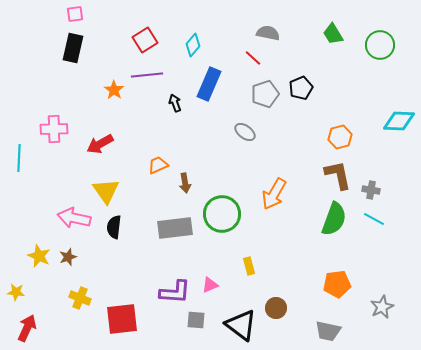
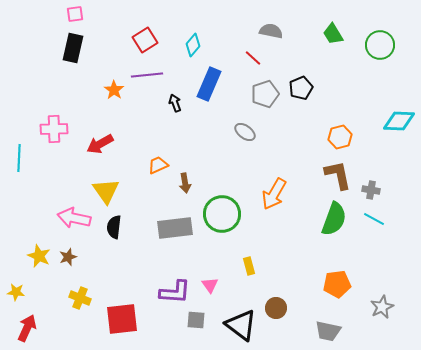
gray semicircle at (268, 33): moved 3 px right, 2 px up
pink triangle at (210, 285): rotated 42 degrees counterclockwise
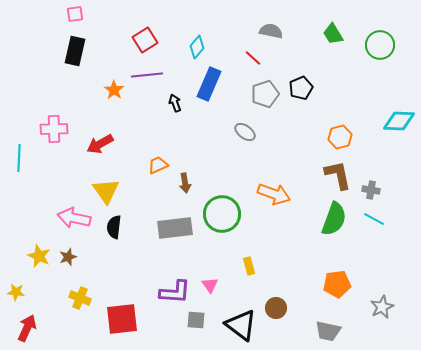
cyan diamond at (193, 45): moved 4 px right, 2 px down
black rectangle at (73, 48): moved 2 px right, 3 px down
orange arrow at (274, 194): rotated 100 degrees counterclockwise
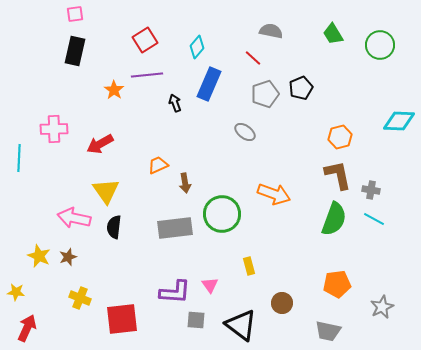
brown circle at (276, 308): moved 6 px right, 5 px up
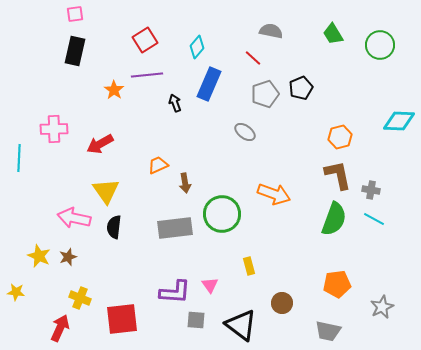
red arrow at (27, 328): moved 33 px right
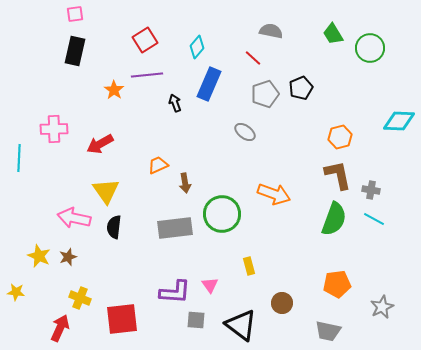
green circle at (380, 45): moved 10 px left, 3 px down
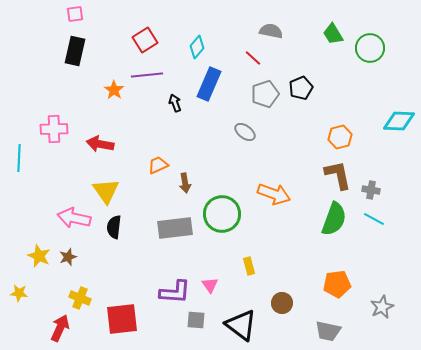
red arrow at (100, 144): rotated 40 degrees clockwise
yellow star at (16, 292): moved 3 px right, 1 px down
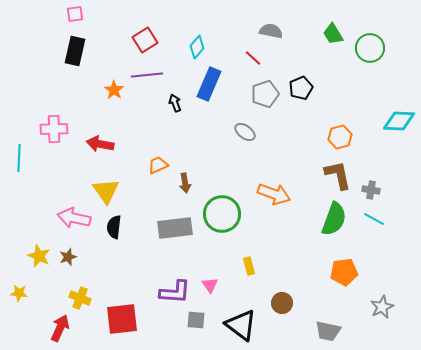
orange pentagon at (337, 284): moved 7 px right, 12 px up
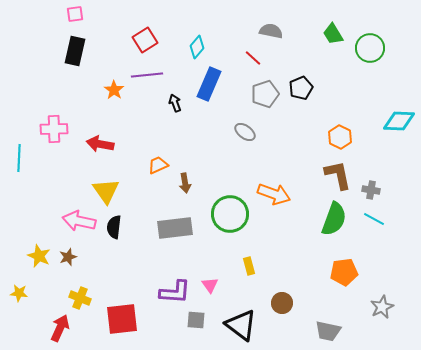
orange hexagon at (340, 137): rotated 20 degrees counterclockwise
green circle at (222, 214): moved 8 px right
pink arrow at (74, 218): moved 5 px right, 3 px down
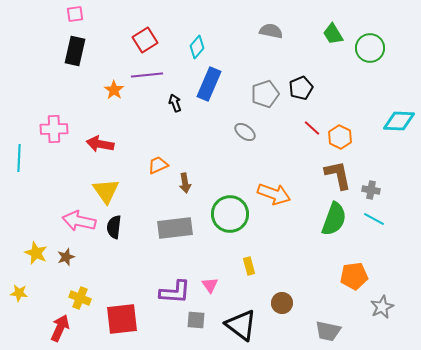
red line at (253, 58): moved 59 px right, 70 px down
yellow star at (39, 256): moved 3 px left, 3 px up
brown star at (68, 257): moved 2 px left
orange pentagon at (344, 272): moved 10 px right, 4 px down
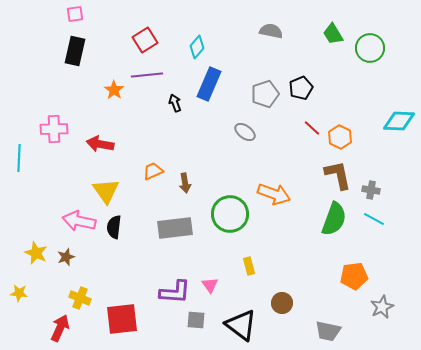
orange trapezoid at (158, 165): moved 5 px left, 6 px down
